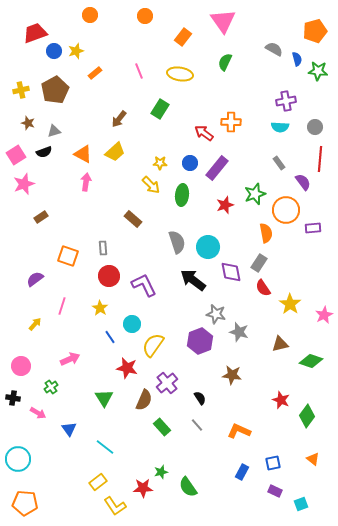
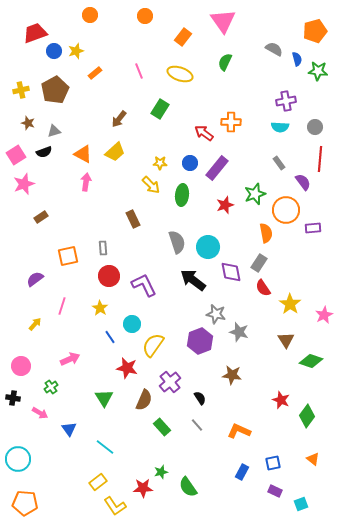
yellow ellipse at (180, 74): rotated 10 degrees clockwise
brown rectangle at (133, 219): rotated 24 degrees clockwise
orange square at (68, 256): rotated 30 degrees counterclockwise
brown triangle at (280, 344): moved 6 px right, 4 px up; rotated 48 degrees counterclockwise
purple cross at (167, 383): moved 3 px right, 1 px up
pink arrow at (38, 413): moved 2 px right
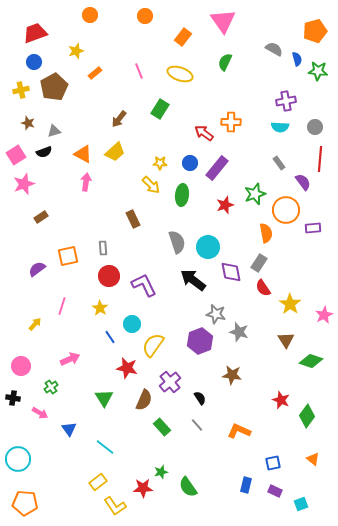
blue circle at (54, 51): moved 20 px left, 11 px down
brown pentagon at (55, 90): moved 1 px left, 3 px up
purple semicircle at (35, 279): moved 2 px right, 10 px up
blue rectangle at (242, 472): moved 4 px right, 13 px down; rotated 14 degrees counterclockwise
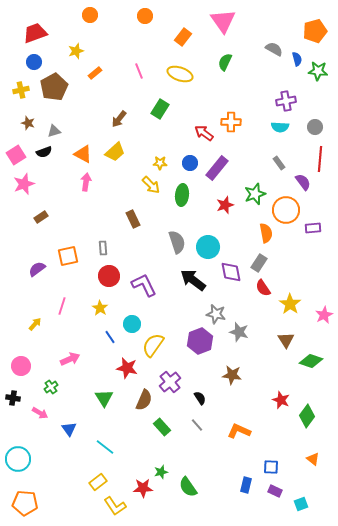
blue square at (273, 463): moved 2 px left, 4 px down; rotated 14 degrees clockwise
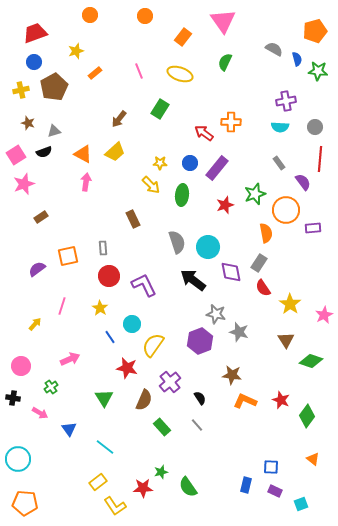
orange L-shape at (239, 431): moved 6 px right, 30 px up
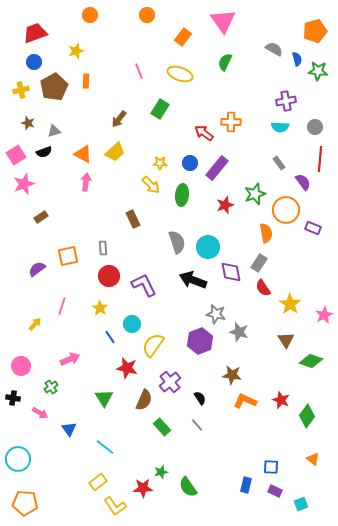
orange circle at (145, 16): moved 2 px right, 1 px up
orange rectangle at (95, 73): moved 9 px left, 8 px down; rotated 48 degrees counterclockwise
purple rectangle at (313, 228): rotated 28 degrees clockwise
black arrow at (193, 280): rotated 16 degrees counterclockwise
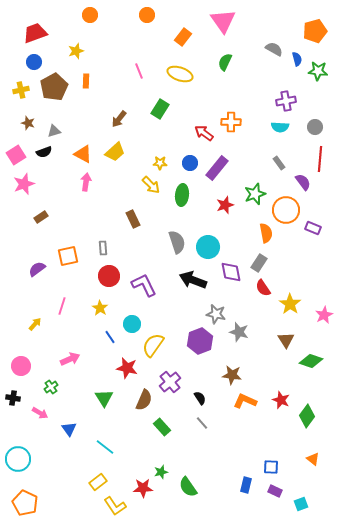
gray line at (197, 425): moved 5 px right, 2 px up
orange pentagon at (25, 503): rotated 20 degrees clockwise
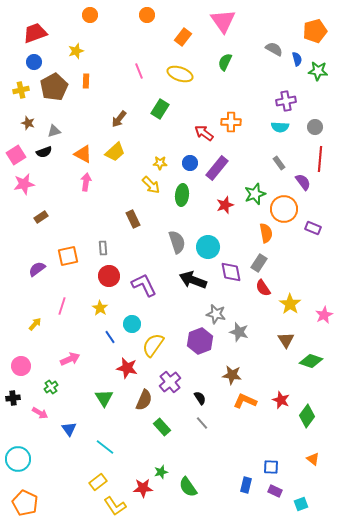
pink star at (24, 184): rotated 10 degrees clockwise
orange circle at (286, 210): moved 2 px left, 1 px up
black cross at (13, 398): rotated 16 degrees counterclockwise
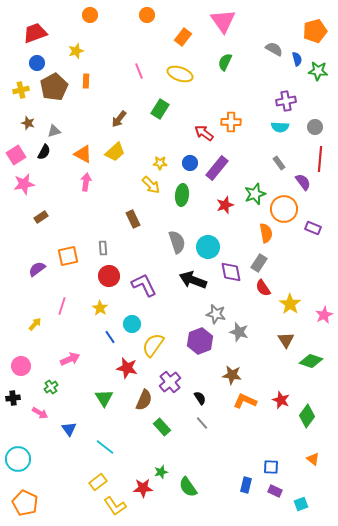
blue circle at (34, 62): moved 3 px right, 1 px down
black semicircle at (44, 152): rotated 42 degrees counterclockwise
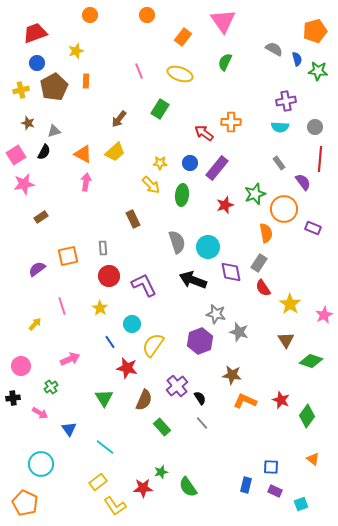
pink line at (62, 306): rotated 36 degrees counterclockwise
blue line at (110, 337): moved 5 px down
purple cross at (170, 382): moved 7 px right, 4 px down
cyan circle at (18, 459): moved 23 px right, 5 px down
